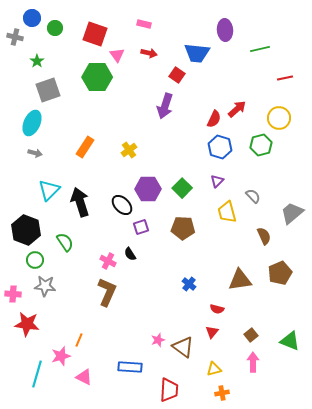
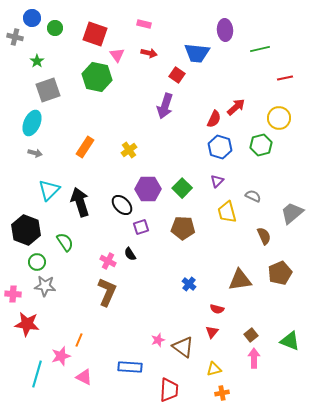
green hexagon at (97, 77): rotated 12 degrees clockwise
red arrow at (237, 109): moved 1 px left, 2 px up
gray semicircle at (253, 196): rotated 21 degrees counterclockwise
green circle at (35, 260): moved 2 px right, 2 px down
pink arrow at (253, 362): moved 1 px right, 4 px up
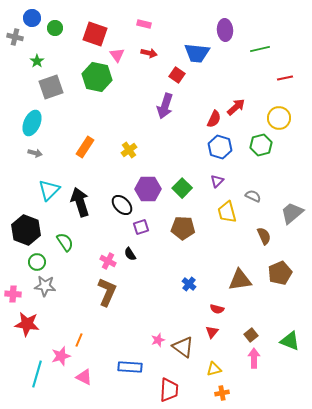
gray square at (48, 90): moved 3 px right, 3 px up
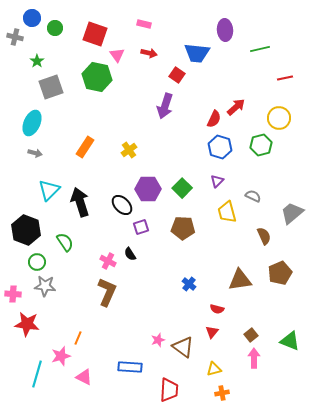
orange line at (79, 340): moved 1 px left, 2 px up
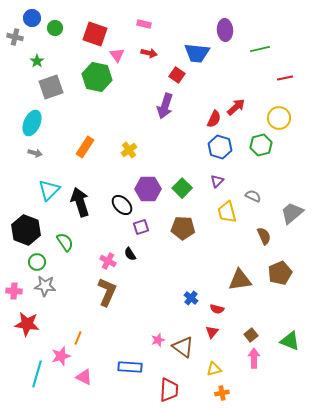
blue cross at (189, 284): moved 2 px right, 14 px down
pink cross at (13, 294): moved 1 px right, 3 px up
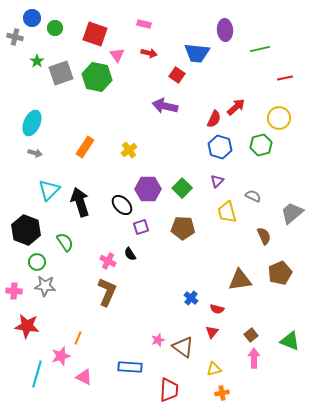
gray square at (51, 87): moved 10 px right, 14 px up
purple arrow at (165, 106): rotated 85 degrees clockwise
red star at (27, 324): moved 2 px down
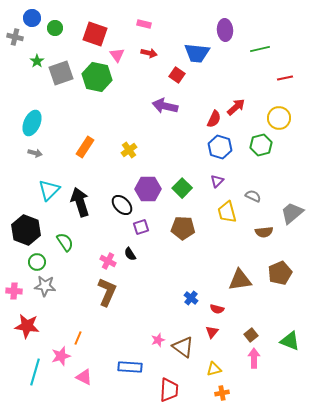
brown semicircle at (264, 236): moved 4 px up; rotated 108 degrees clockwise
cyan line at (37, 374): moved 2 px left, 2 px up
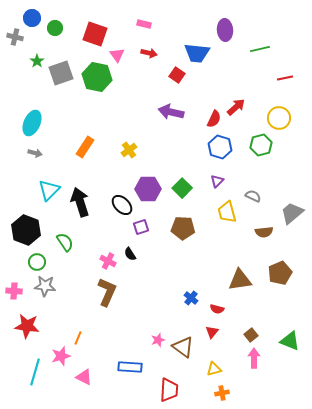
purple arrow at (165, 106): moved 6 px right, 6 px down
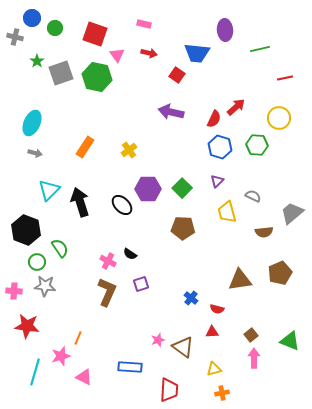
green hexagon at (261, 145): moved 4 px left; rotated 20 degrees clockwise
purple square at (141, 227): moved 57 px down
green semicircle at (65, 242): moved 5 px left, 6 px down
black semicircle at (130, 254): rotated 24 degrees counterclockwise
red triangle at (212, 332): rotated 48 degrees clockwise
